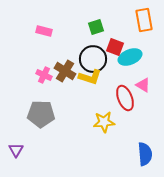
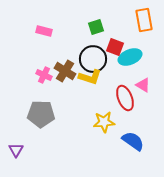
blue semicircle: moved 12 px left, 13 px up; rotated 50 degrees counterclockwise
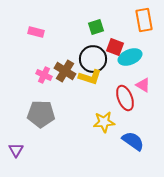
pink rectangle: moved 8 px left, 1 px down
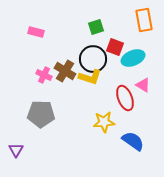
cyan ellipse: moved 3 px right, 1 px down
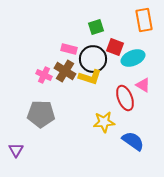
pink rectangle: moved 33 px right, 17 px down
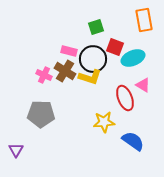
pink rectangle: moved 2 px down
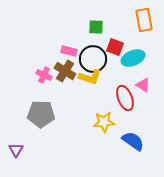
green square: rotated 21 degrees clockwise
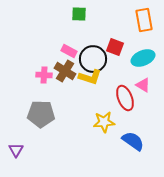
green square: moved 17 px left, 13 px up
pink rectangle: rotated 14 degrees clockwise
cyan ellipse: moved 10 px right
pink cross: rotated 21 degrees counterclockwise
